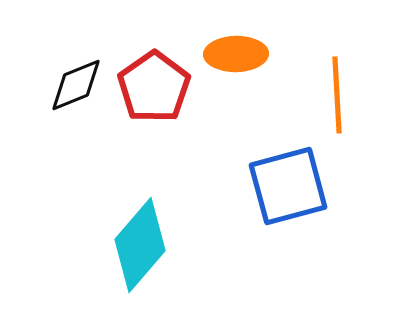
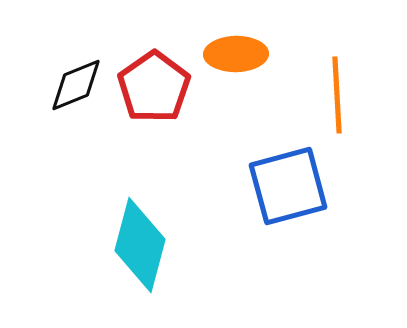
cyan diamond: rotated 26 degrees counterclockwise
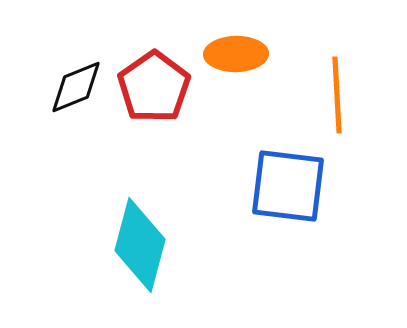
black diamond: moved 2 px down
blue square: rotated 22 degrees clockwise
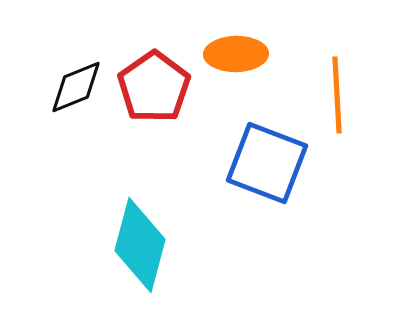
blue square: moved 21 px left, 23 px up; rotated 14 degrees clockwise
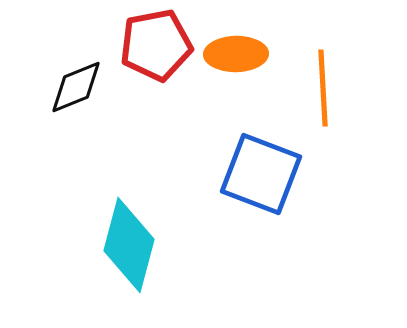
red pentagon: moved 2 px right, 42 px up; rotated 24 degrees clockwise
orange line: moved 14 px left, 7 px up
blue square: moved 6 px left, 11 px down
cyan diamond: moved 11 px left
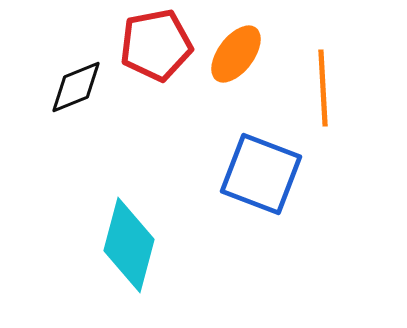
orange ellipse: rotated 52 degrees counterclockwise
